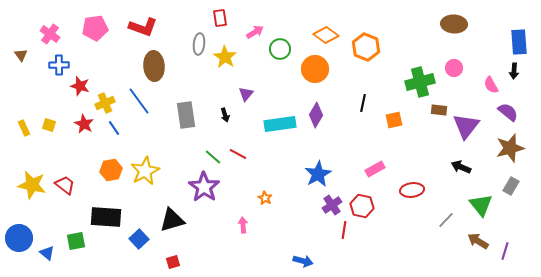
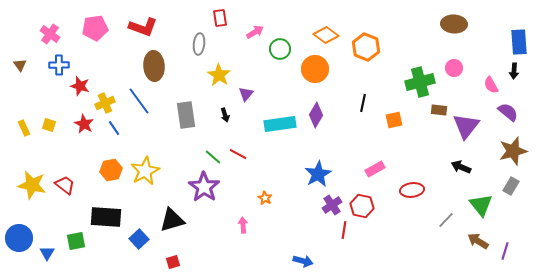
brown triangle at (21, 55): moved 1 px left, 10 px down
yellow star at (225, 57): moved 6 px left, 18 px down
brown star at (510, 148): moved 3 px right, 3 px down
blue triangle at (47, 253): rotated 21 degrees clockwise
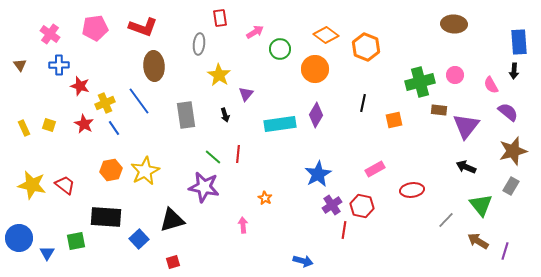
pink circle at (454, 68): moved 1 px right, 7 px down
red line at (238, 154): rotated 66 degrees clockwise
black arrow at (461, 167): moved 5 px right
purple star at (204, 187): rotated 24 degrees counterclockwise
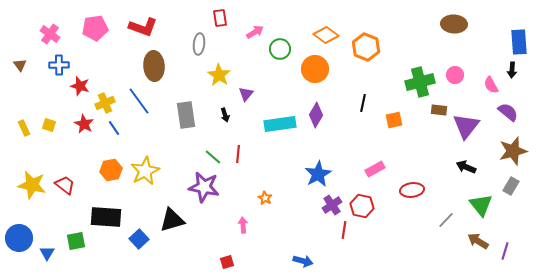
black arrow at (514, 71): moved 2 px left, 1 px up
red square at (173, 262): moved 54 px right
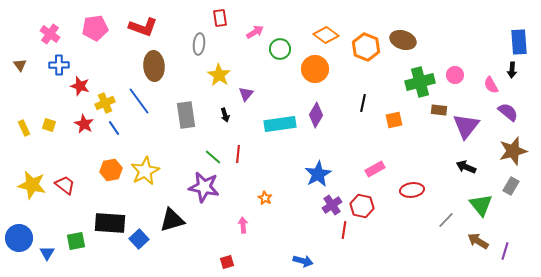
brown ellipse at (454, 24): moved 51 px left, 16 px down; rotated 15 degrees clockwise
black rectangle at (106, 217): moved 4 px right, 6 px down
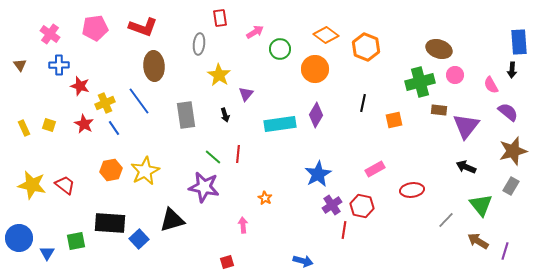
brown ellipse at (403, 40): moved 36 px right, 9 px down
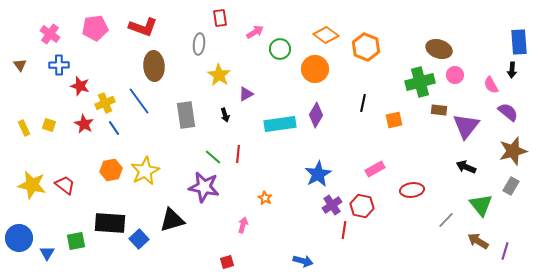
purple triangle at (246, 94): rotated 21 degrees clockwise
pink arrow at (243, 225): rotated 21 degrees clockwise
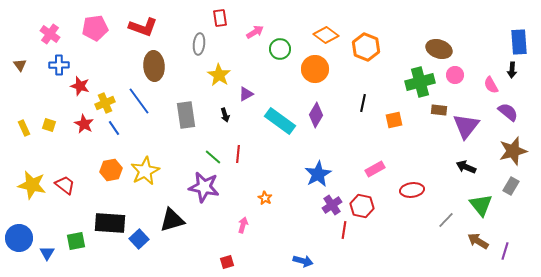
cyan rectangle at (280, 124): moved 3 px up; rotated 44 degrees clockwise
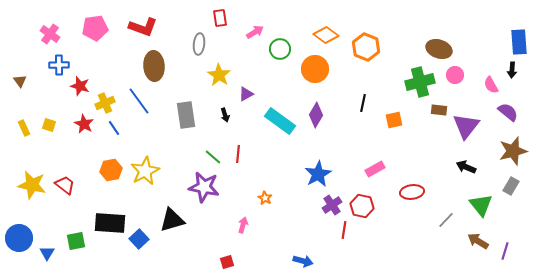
brown triangle at (20, 65): moved 16 px down
red ellipse at (412, 190): moved 2 px down
